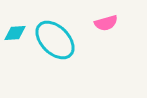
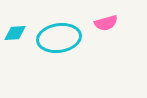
cyan ellipse: moved 4 px right, 2 px up; rotated 54 degrees counterclockwise
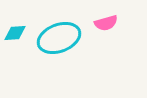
cyan ellipse: rotated 12 degrees counterclockwise
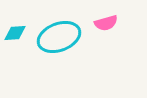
cyan ellipse: moved 1 px up
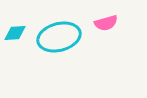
cyan ellipse: rotated 6 degrees clockwise
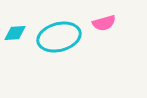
pink semicircle: moved 2 px left
